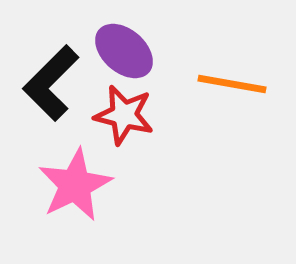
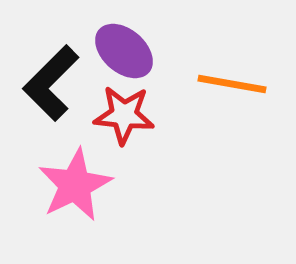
red star: rotated 8 degrees counterclockwise
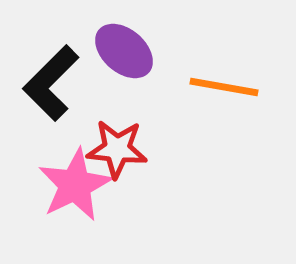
orange line: moved 8 px left, 3 px down
red star: moved 7 px left, 34 px down
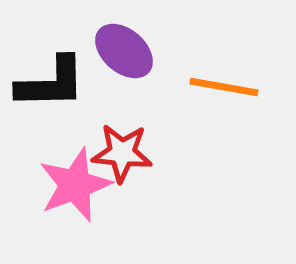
black L-shape: rotated 136 degrees counterclockwise
red star: moved 5 px right, 4 px down
pink star: rotated 6 degrees clockwise
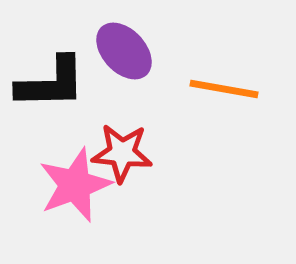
purple ellipse: rotated 6 degrees clockwise
orange line: moved 2 px down
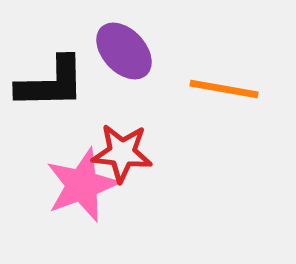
pink star: moved 7 px right
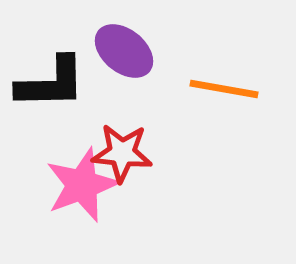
purple ellipse: rotated 8 degrees counterclockwise
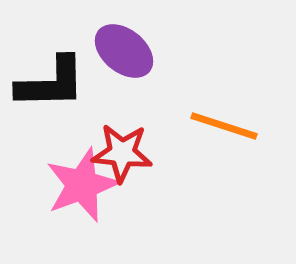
orange line: moved 37 px down; rotated 8 degrees clockwise
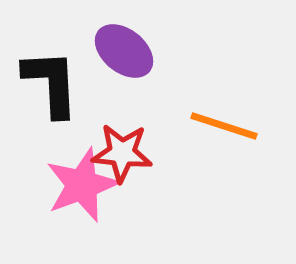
black L-shape: rotated 92 degrees counterclockwise
